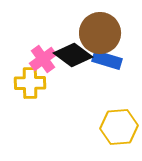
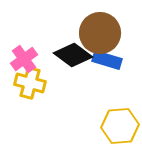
pink cross: moved 19 px left
yellow cross: rotated 16 degrees clockwise
yellow hexagon: moved 1 px right, 1 px up
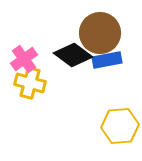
blue rectangle: rotated 28 degrees counterclockwise
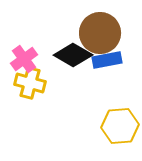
black diamond: rotated 6 degrees counterclockwise
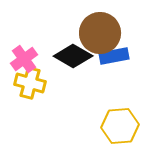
black diamond: moved 1 px down
blue rectangle: moved 7 px right, 4 px up
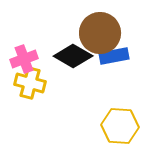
pink cross: rotated 16 degrees clockwise
yellow hexagon: rotated 9 degrees clockwise
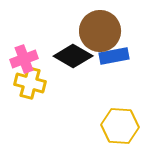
brown circle: moved 2 px up
